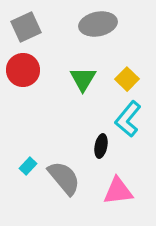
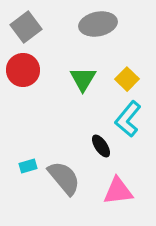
gray square: rotated 12 degrees counterclockwise
black ellipse: rotated 45 degrees counterclockwise
cyan rectangle: rotated 30 degrees clockwise
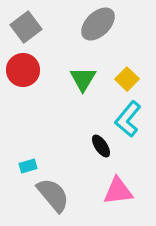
gray ellipse: rotated 33 degrees counterclockwise
gray semicircle: moved 11 px left, 17 px down
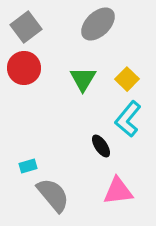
red circle: moved 1 px right, 2 px up
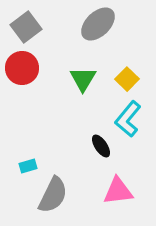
red circle: moved 2 px left
gray semicircle: rotated 66 degrees clockwise
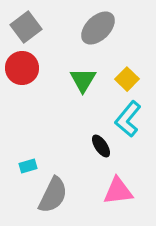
gray ellipse: moved 4 px down
green triangle: moved 1 px down
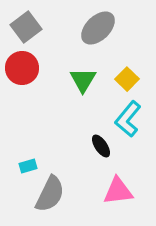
gray semicircle: moved 3 px left, 1 px up
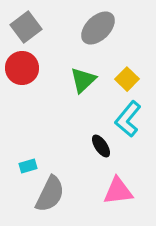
green triangle: rotated 16 degrees clockwise
